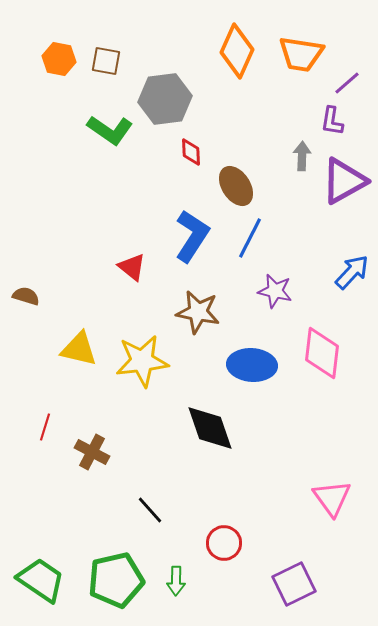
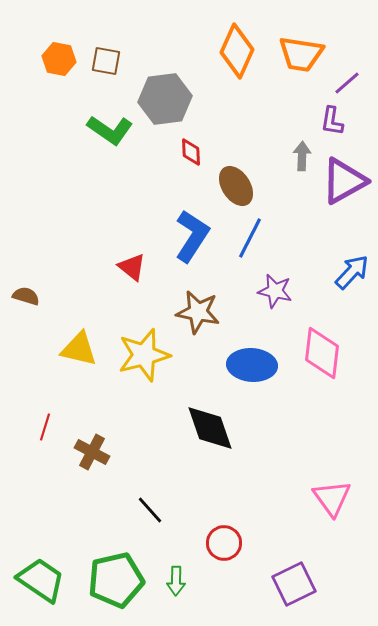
yellow star: moved 2 px right, 6 px up; rotated 8 degrees counterclockwise
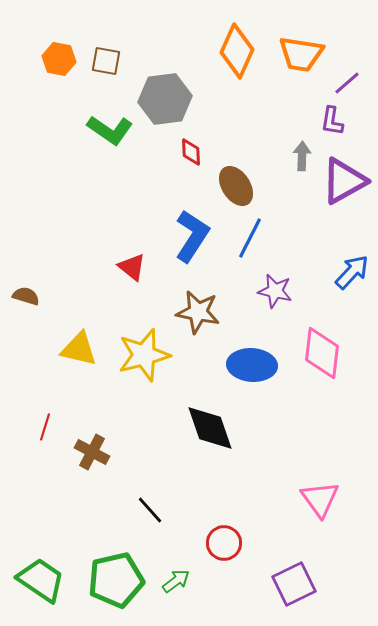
pink triangle: moved 12 px left, 1 px down
green arrow: rotated 128 degrees counterclockwise
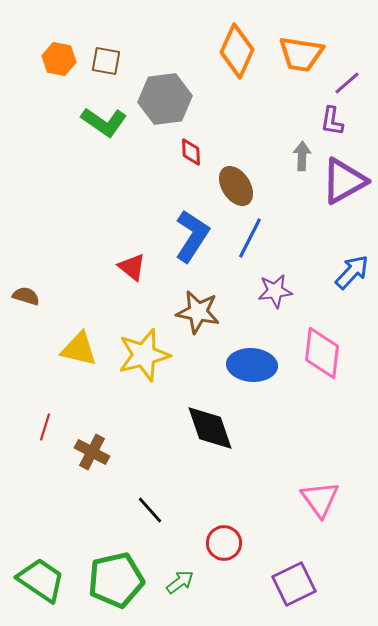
green L-shape: moved 6 px left, 8 px up
purple star: rotated 20 degrees counterclockwise
green arrow: moved 4 px right, 1 px down
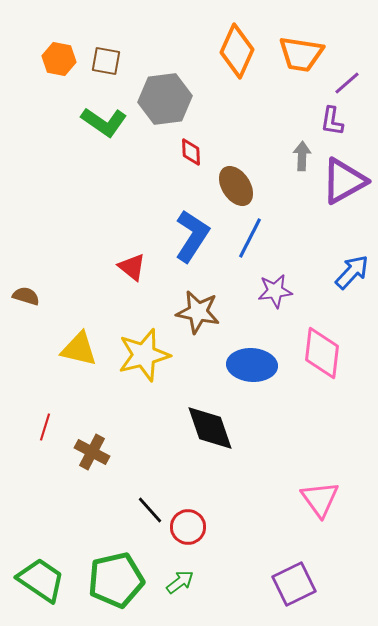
red circle: moved 36 px left, 16 px up
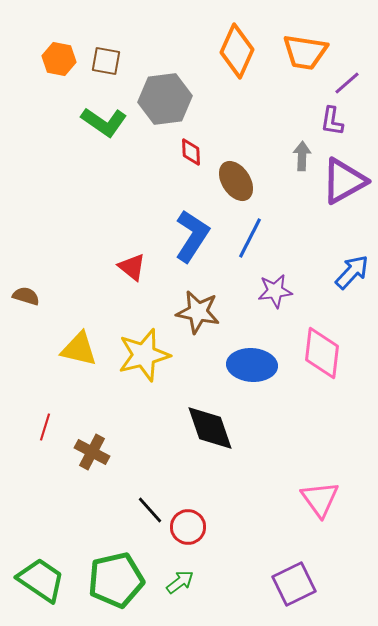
orange trapezoid: moved 4 px right, 2 px up
brown ellipse: moved 5 px up
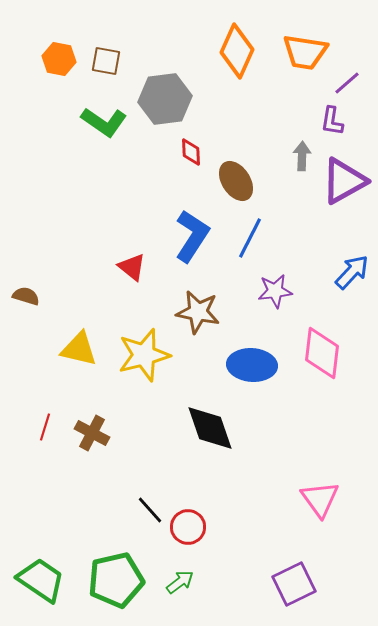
brown cross: moved 19 px up
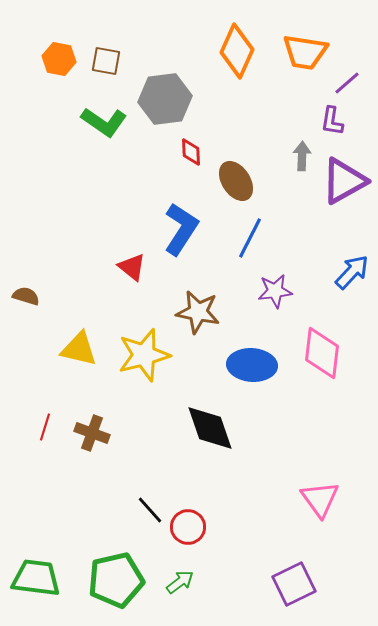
blue L-shape: moved 11 px left, 7 px up
brown cross: rotated 8 degrees counterclockwise
green trapezoid: moved 5 px left, 2 px up; rotated 27 degrees counterclockwise
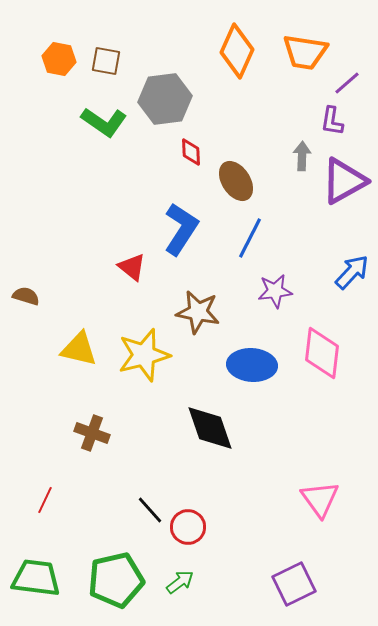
red line: moved 73 px down; rotated 8 degrees clockwise
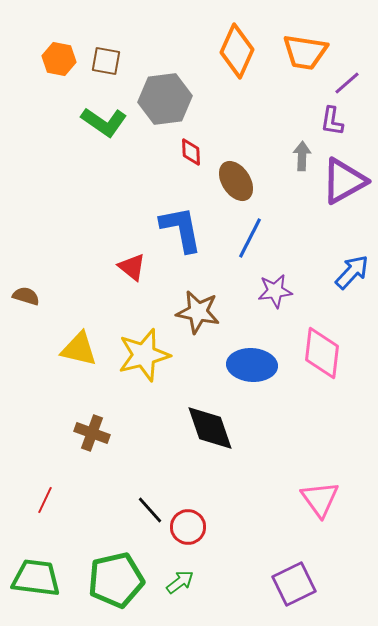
blue L-shape: rotated 44 degrees counterclockwise
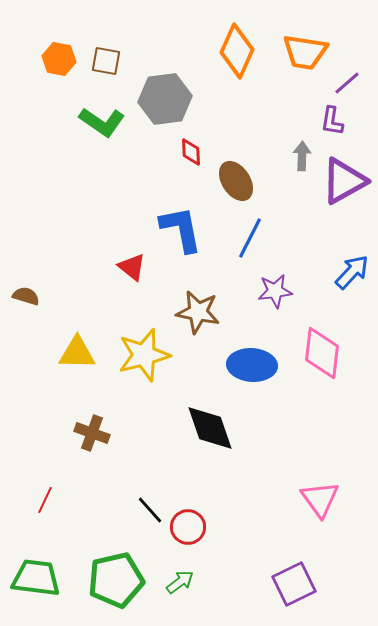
green L-shape: moved 2 px left
yellow triangle: moved 2 px left, 4 px down; rotated 12 degrees counterclockwise
